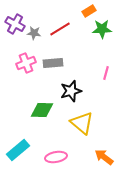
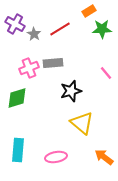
gray star: moved 1 px down; rotated 24 degrees clockwise
pink cross: moved 3 px right, 5 px down
pink line: rotated 56 degrees counterclockwise
green diamond: moved 25 px left, 12 px up; rotated 20 degrees counterclockwise
cyan rectangle: rotated 45 degrees counterclockwise
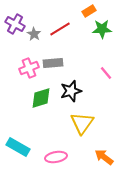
green diamond: moved 24 px right
yellow triangle: rotated 25 degrees clockwise
cyan rectangle: moved 3 px up; rotated 65 degrees counterclockwise
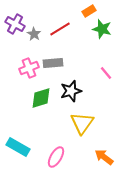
green star: rotated 18 degrees clockwise
pink ellipse: rotated 50 degrees counterclockwise
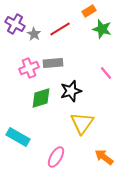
cyan rectangle: moved 10 px up
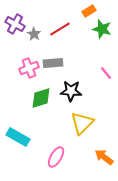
black star: rotated 20 degrees clockwise
yellow triangle: rotated 10 degrees clockwise
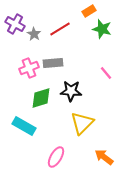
cyan rectangle: moved 6 px right, 11 px up
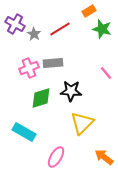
cyan rectangle: moved 6 px down
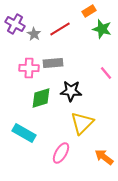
pink cross: rotated 24 degrees clockwise
cyan rectangle: moved 1 px down
pink ellipse: moved 5 px right, 4 px up
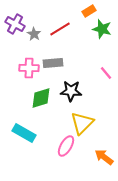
pink ellipse: moved 5 px right, 7 px up
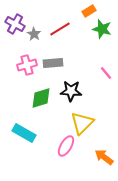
pink cross: moved 2 px left, 3 px up; rotated 18 degrees counterclockwise
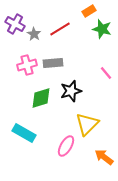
black star: rotated 20 degrees counterclockwise
yellow triangle: moved 5 px right, 1 px down
